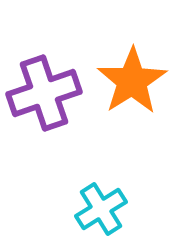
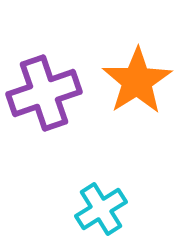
orange star: moved 5 px right
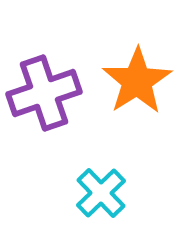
cyan cross: moved 16 px up; rotated 12 degrees counterclockwise
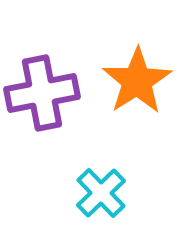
purple cross: moved 2 px left; rotated 8 degrees clockwise
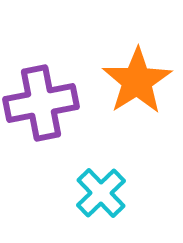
purple cross: moved 1 px left, 10 px down
